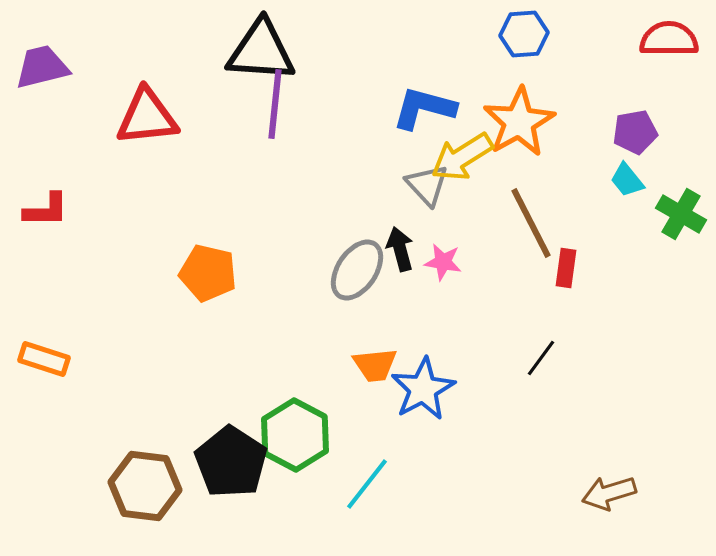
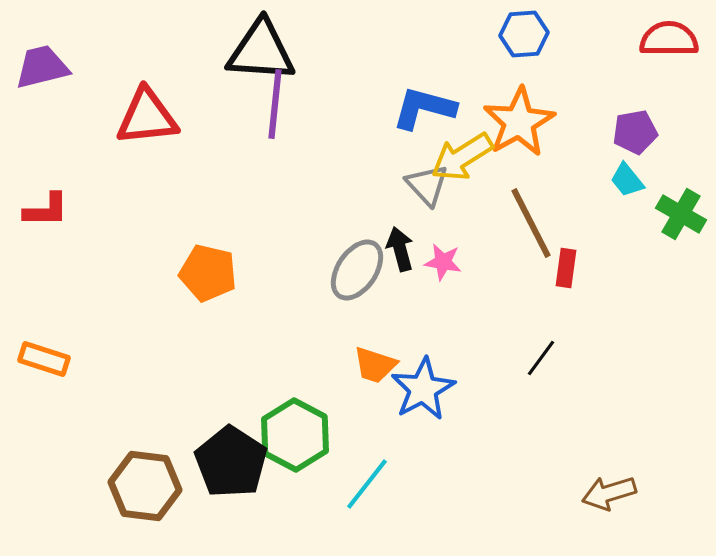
orange trapezoid: rotated 24 degrees clockwise
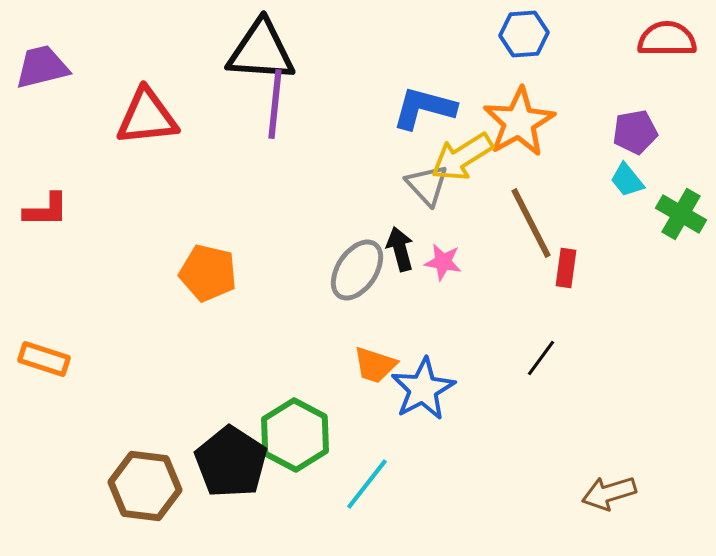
red semicircle: moved 2 px left
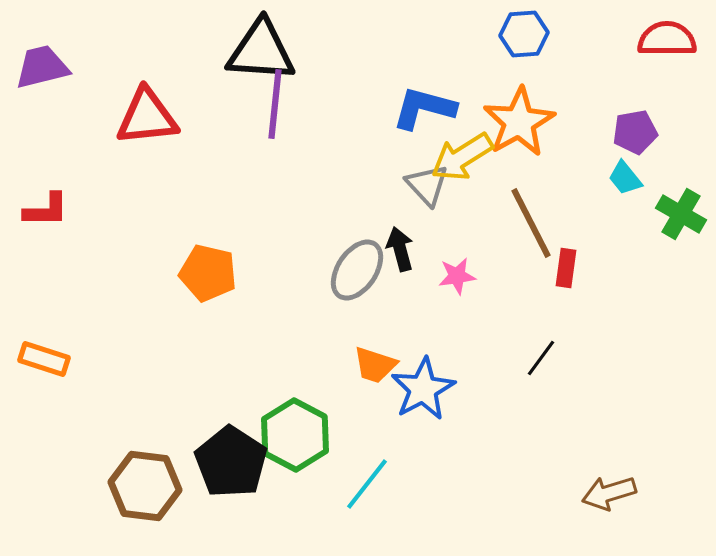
cyan trapezoid: moved 2 px left, 2 px up
pink star: moved 14 px right, 14 px down; rotated 18 degrees counterclockwise
